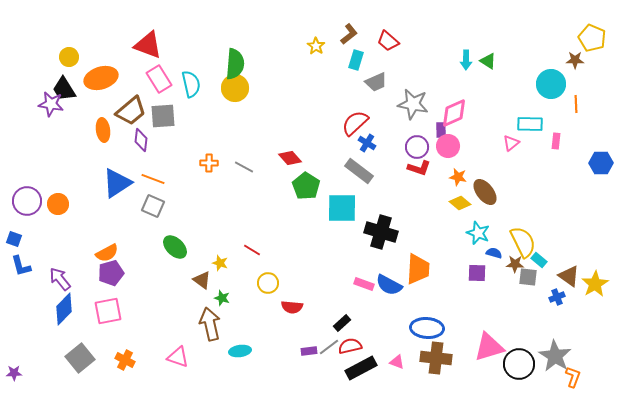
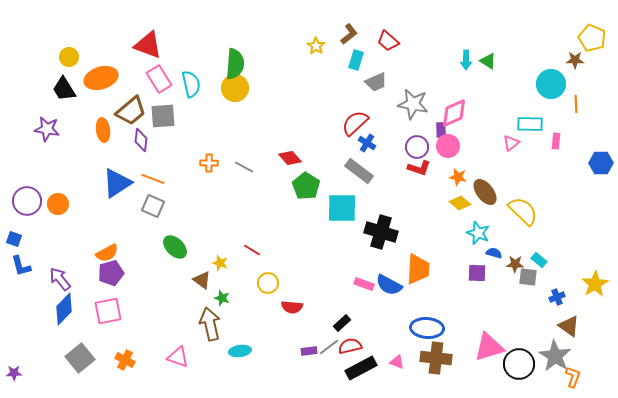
purple star at (51, 104): moved 4 px left, 25 px down
yellow semicircle at (523, 242): moved 31 px up; rotated 20 degrees counterclockwise
brown triangle at (569, 276): moved 50 px down
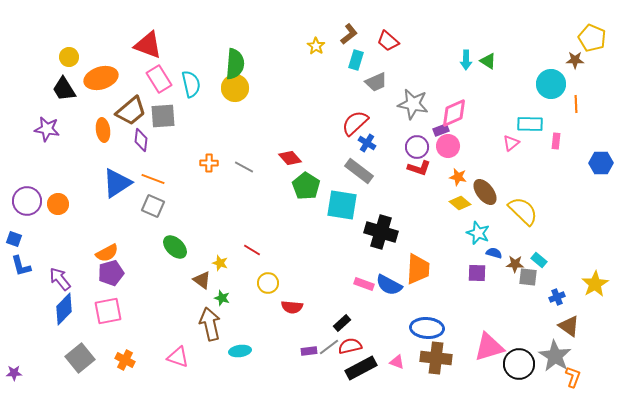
purple rectangle at (441, 130): rotated 70 degrees clockwise
cyan square at (342, 208): moved 3 px up; rotated 8 degrees clockwise
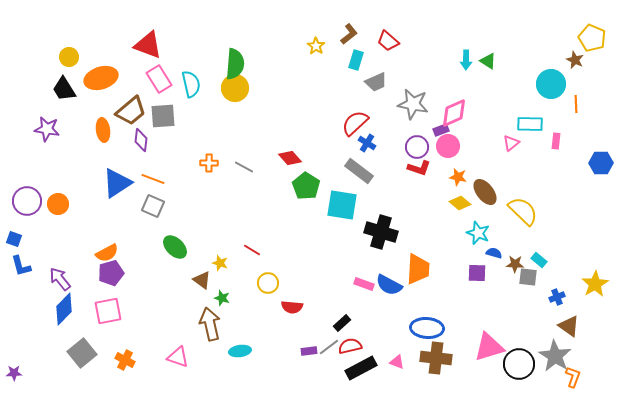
brown star at (575, 60): rotated 24 degrees clockwise
gray square at (80, 358): moved 2 px right, 5 px up
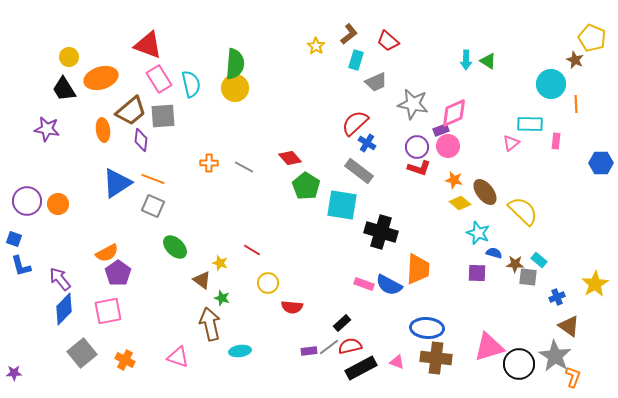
orange star at (458, 177): moved 4 px left, 3 px down
purple pentagon at (111, 273): moved 7 px right; rotated 20 degrees counterclockwise
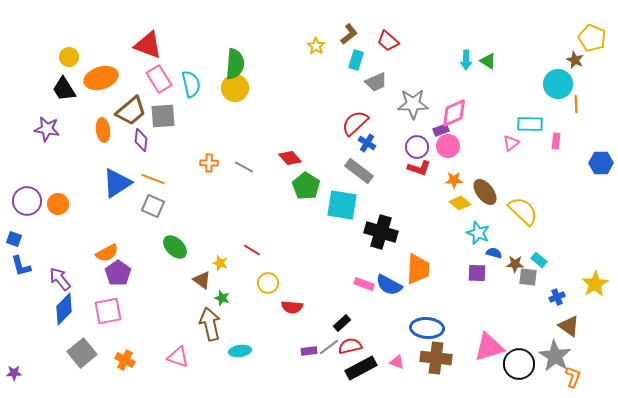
cyan circle at (551, 84): moved 7 px right
gray star at (413, 104): rotated 12 degrees counterclockwise
orange star at (454, 180): rotated 12 degrees counterclockwise
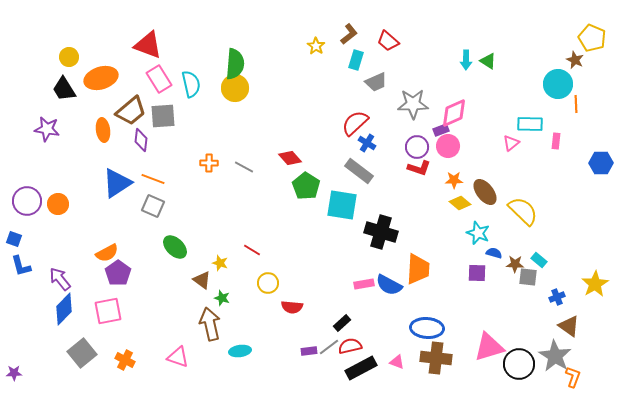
pink rectangle at (364, 284): rotated 30 degrees counterclockwise
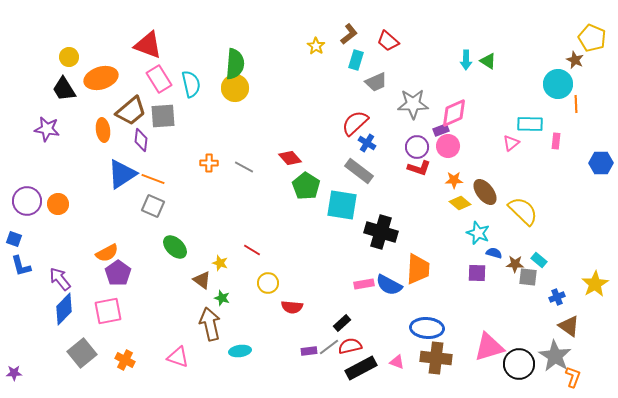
blue triangle at (117, 183): moved 5 px right, 9 px up
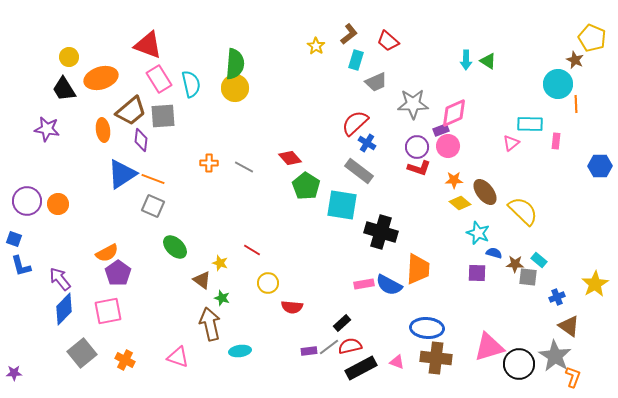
blue hexagon at (601, 163): moved 1 px left, 3 px down
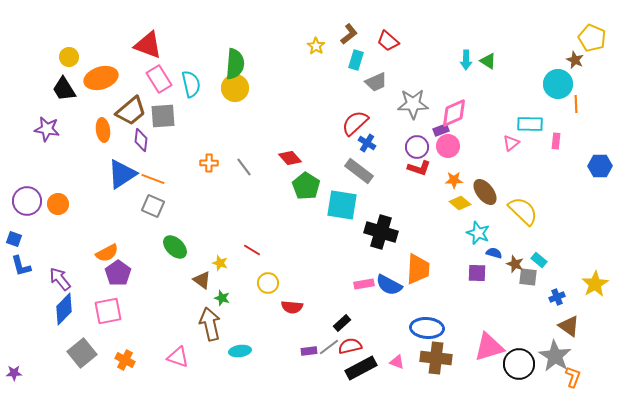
gray line at (244, 167): rotated 24 degrees clockwise
brown star at (515, 264): rotated 18 degrees clockwise
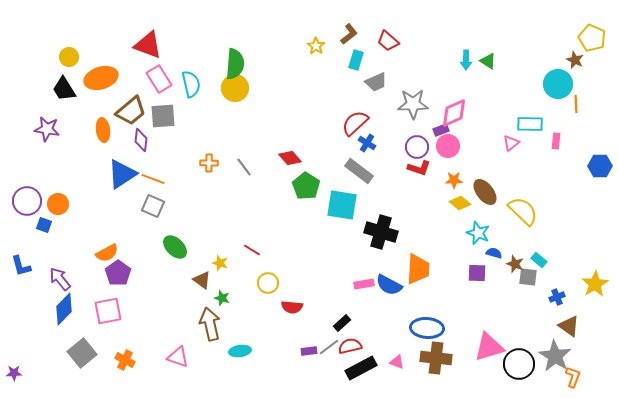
blue square at (14, 239): moved 30 px right, 14 px up
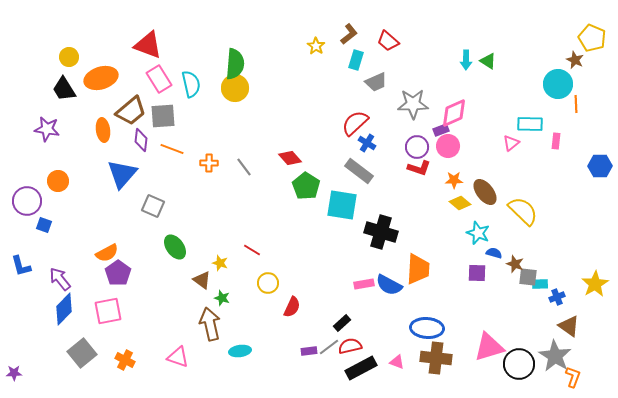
blue triangle at (122, 174): rotated 16 degrees counterclockwise
orange line at (153, 179): moved 19 px right, 30 px up
orange circle at (58, 204): moved 23 px up
green ellipse at (175, 247): rotated 10 degrees clockwise
cyan rectangle at (539, 260): moved 1 px right, 24 px down; rotated 42 degrees counterclockwise
red semicircle at (292, 307): rotated 70 degrees counterclockwise
